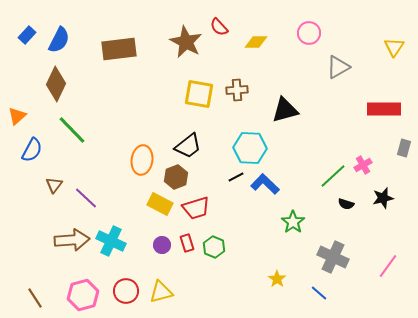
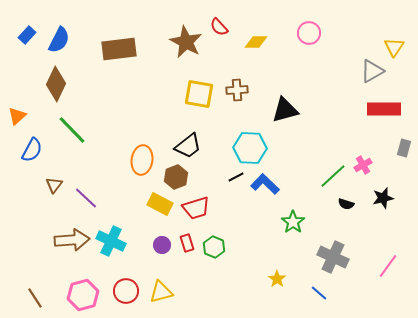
gray triangle at (338, 67): moved 34 px right, 4 px down
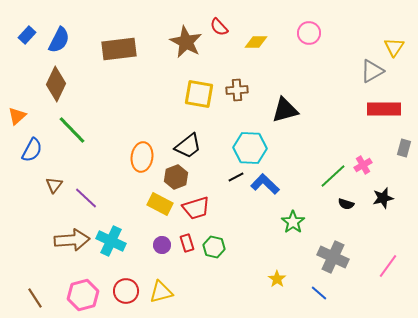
orange ellipse at (142, 160): moved 3 px up
green hexagon at (214, 247): rotated 10 degrees counterclockwise
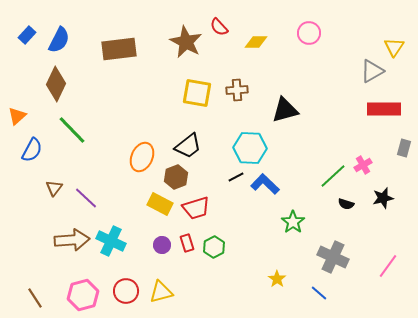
yellow square at (199, 94): moved 2 px left, 1 px up
orange ellipse at (142, 157): rotated 16 degrees clockwise
brown triangle at (54, 185): moved 3 px down
green hexagon at (214, 247): rotated 20 degrees clockwise
